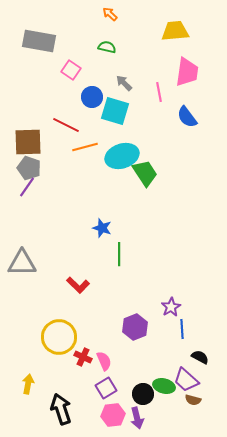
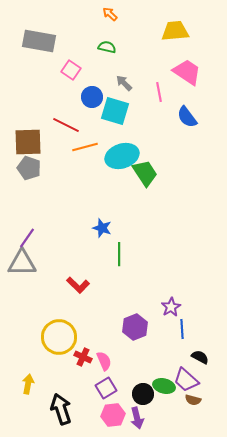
pink trapezoid: rotated 64 degrees counterclockwise
purple line: moved 51 px down
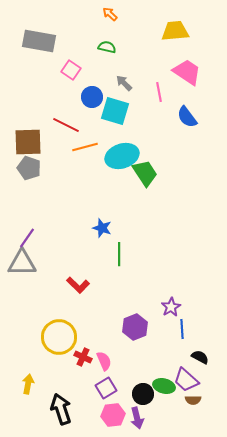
brown semicircle: rotated 14 degrees counterclockwise
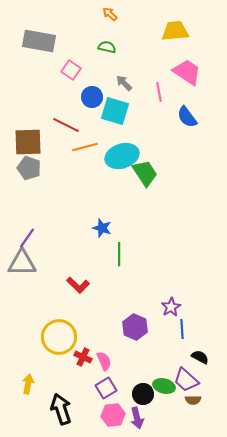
purple hexagon: rotated 15 degrees counterclockwise
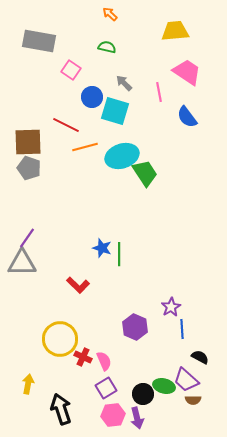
blue star: moved 20 px down
yellow circle: moved 1 px right, 2 px down
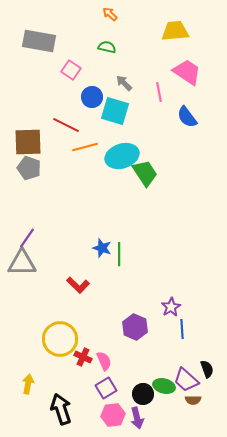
black semicircle: moved 7 px right, 12 px down; rotated 42 degrees clockwise
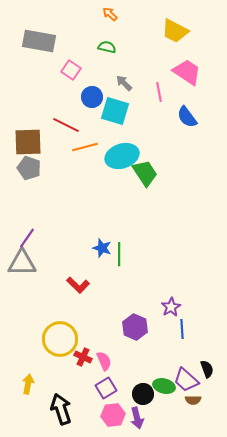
yellow trapezoid: rotated 148 degrees counterclockwise
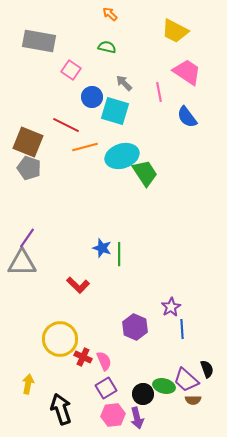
brown square: rotated 24 degrees clockwise
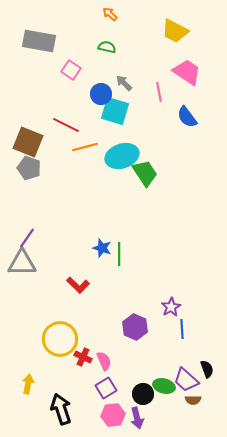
blue circle: moved 9 px right, 3 px up
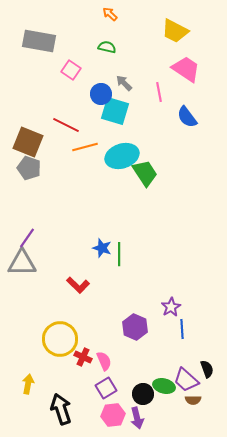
pink trapezoid: moved 1 px left, 3 px up
